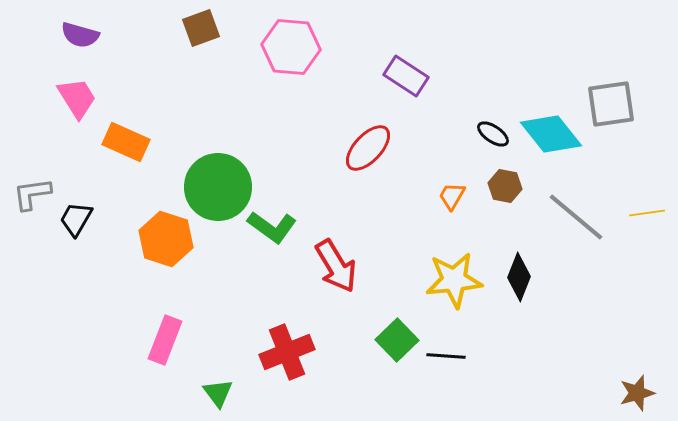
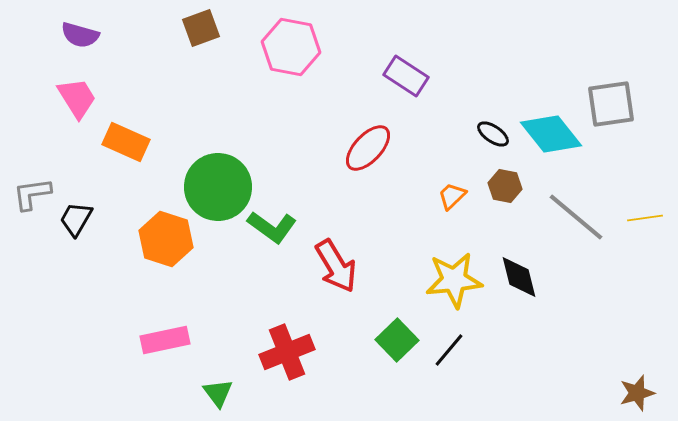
pink hexagon: rotated 6 degrees clockwise
orange trapezoid: rotated 16 degrees clockwise
yellow line: moved 2 px left, 5 px down
black diamond: rotated 36 degrees counterclockwise
pink rectangle: rotated 57 degrees clockwise
black line: moved 3 px right, 6 px up; rotated 54 degrees counterclockwise
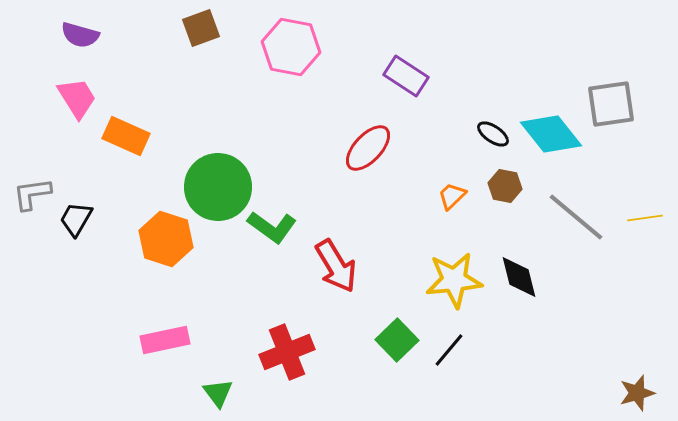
orange rectangle: moved 6 px up
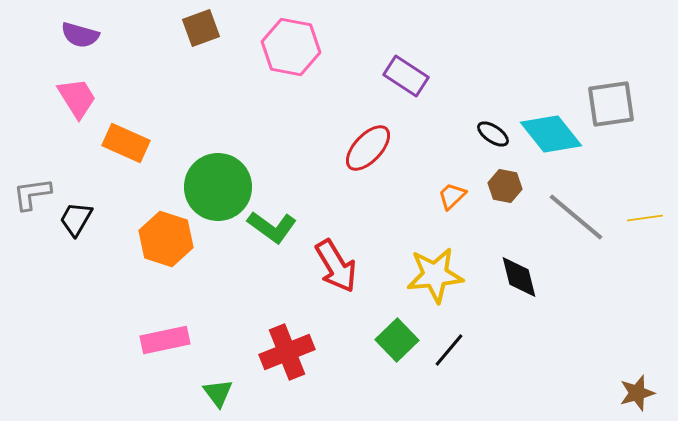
orange rectangle: moved 7 px down
yellow star: moved 19 px left, 5 px up
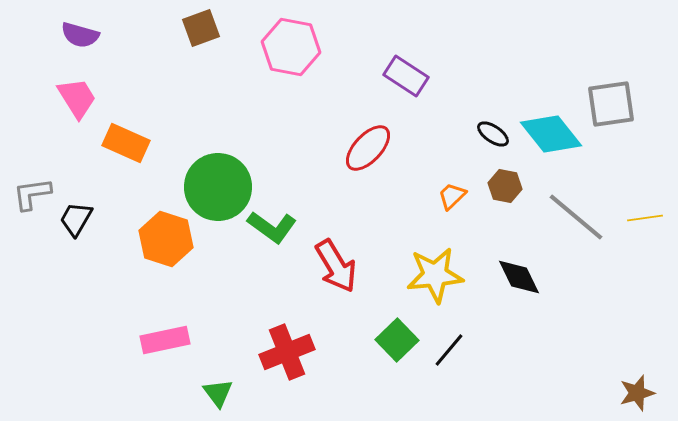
black diamond: rotated 12 degrees counterclockwise
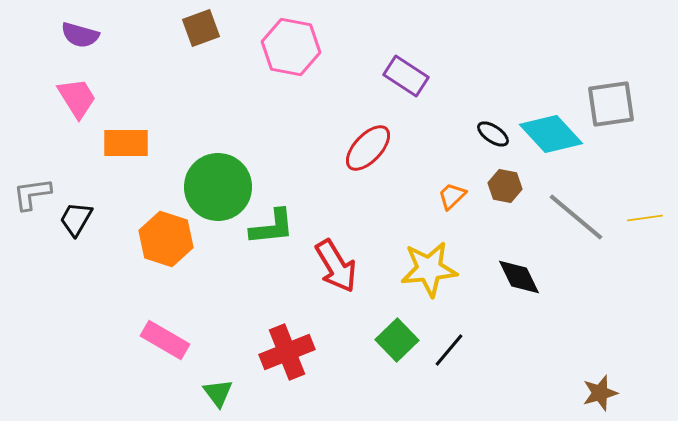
cyan diamond: rotated 4 degrees counterclockwise
orange rectangle: rotated 24 degrees counterclockwise
green L-shape: rotated 42 degrees counterclockwise
yellow star: moved 6 px left, 6 px up
pink rectangle: rotated 42 degrees clockwise
brown star: moved 37 px left
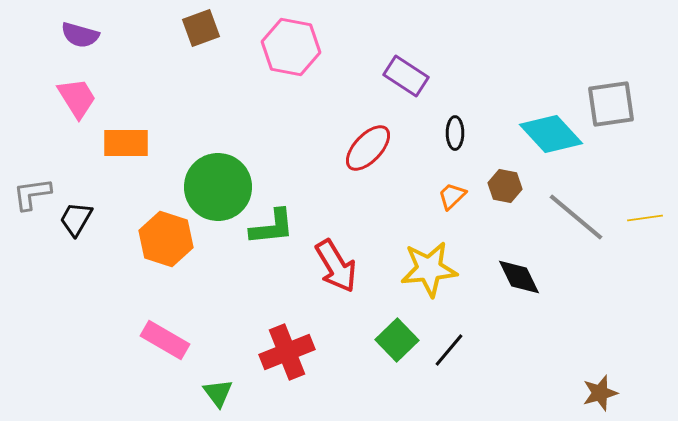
black ellipse: moved 38 px left, 1 px up; rotated 56 degrees clockwise
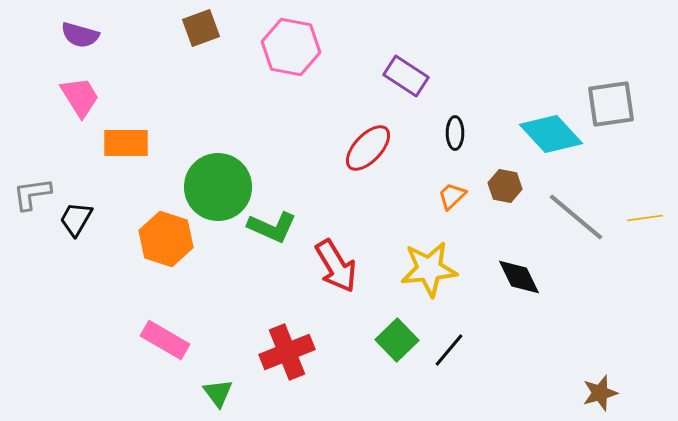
pink trapezoid: moved 3 px right, 1 px up
green L-shape: rotated 30 degrees clockwise
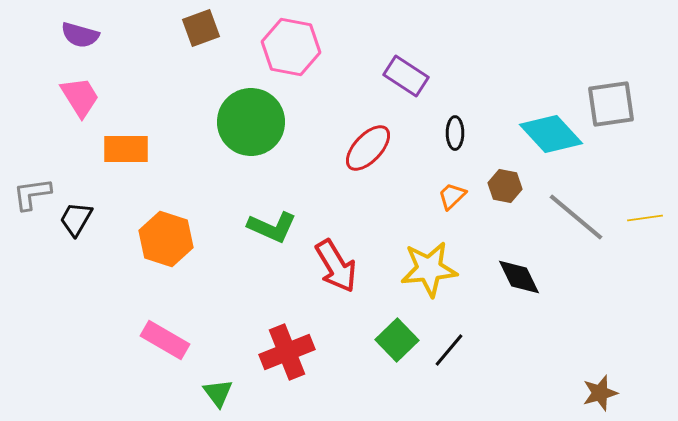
orange rectangle: moved 6 px down
green circle: moved 33 px right, 65 px up
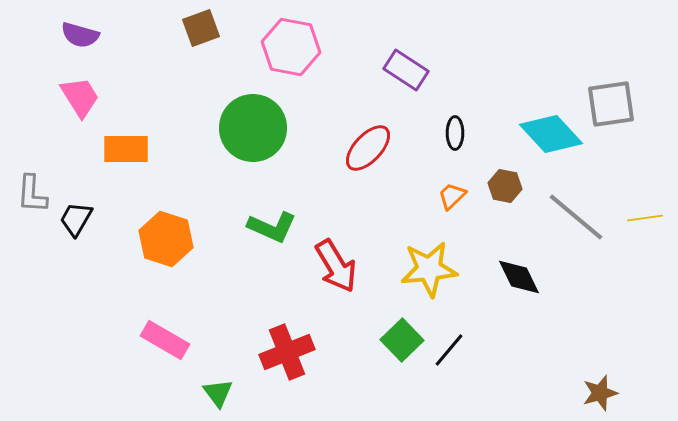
purple rectangle: moved 6 px up
green circle: moved 2 px right, 6 px down
gray L-shape: rotated 78 degrees counterclockwise
green square: moved 5 px right
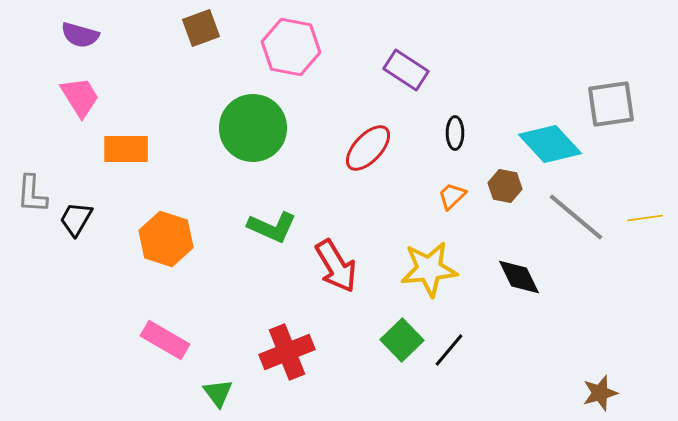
cyan diamond: moved 1 px left, 10 px down
